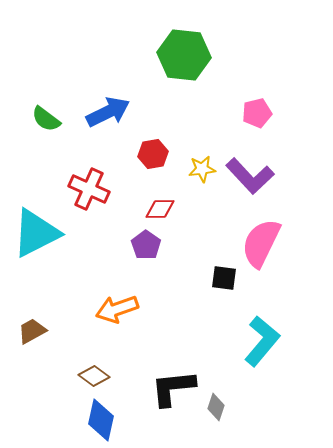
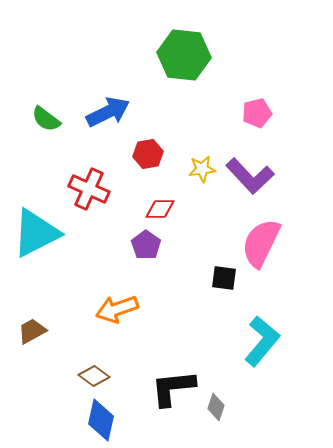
red hexagon: moved 5 px left
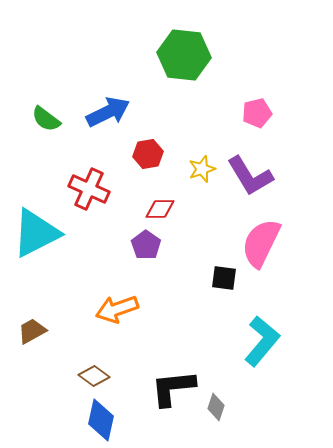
yellow star: rotated 12 degrees counterclockwise
purple L-shape: rotated 12 degrees clockwise
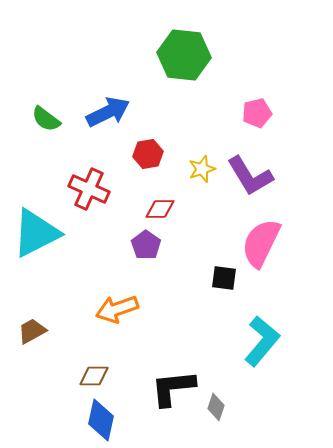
brown diamond: rotated 36 degrees counterclockwise
